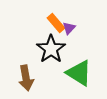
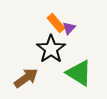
brown arrow: rotated 115 degrees counterclockwise
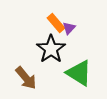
brown arrow: rotated 85 degrees clockwise
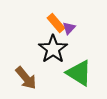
black star: moved 2 px right
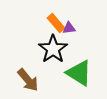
purple triangle: rotated 40 degrees clockwise
brown arrow: moved 2 px right, 2 px down
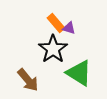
purple triangle: rotated 24 degrees clockwise
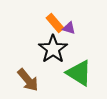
orange rectangle: moved 1 px left
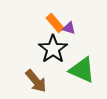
green triangle: moved 3 px right, 3 px up; rotated 8 degrees counterclockwise
brown arrow: moved 8 px right, 1 px down
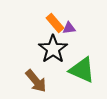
purple triangle: rotated 24 degrees counterclockwise
